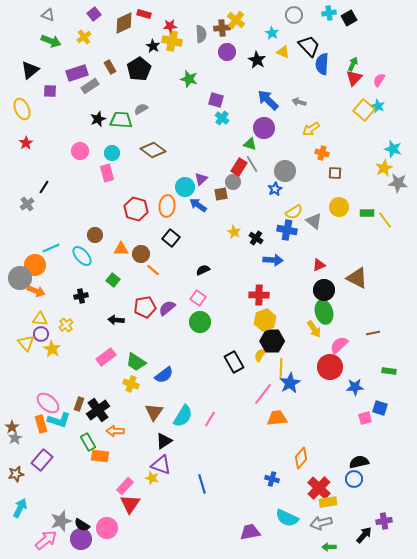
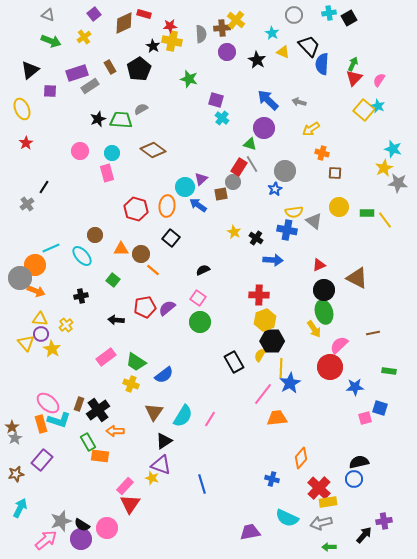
yellow semicircle at (294, 212): rotated 24 degrees clockwise
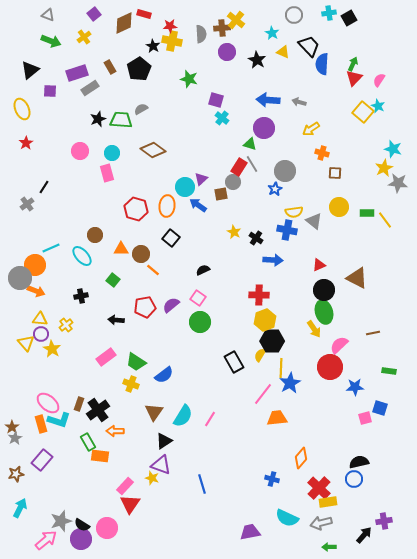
gray rectangle at (90, 86): moved 2 px down
blue arrow at (268, 100): rotated 40 degrees counterclockwise
yellow square at (364, 110): moved 1 px left, 2 px down
purple semicircle at (167, 308): moved 4 px right, 3 px up
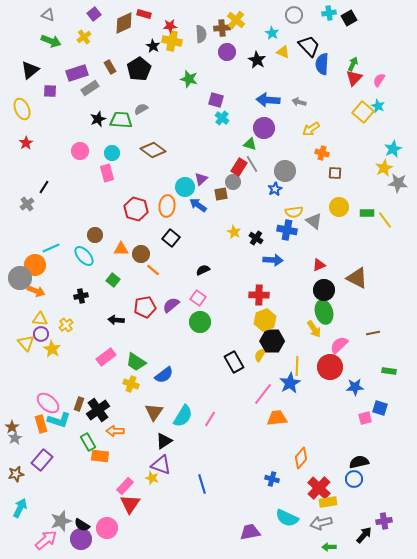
cyan star at (393, 149): rotated 30 degrees clockwise
cyan ellipse at (82, 256): moved 2 px right
yellow line at (281, 368): moved 16 px right, 2 px up
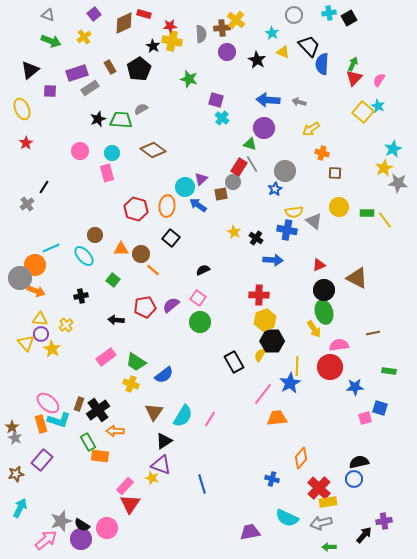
pink semicircle at (339, 345): rotated 36 degrees clockwise
gray star at (15, 438): rotated 16 degrees counterclockwise
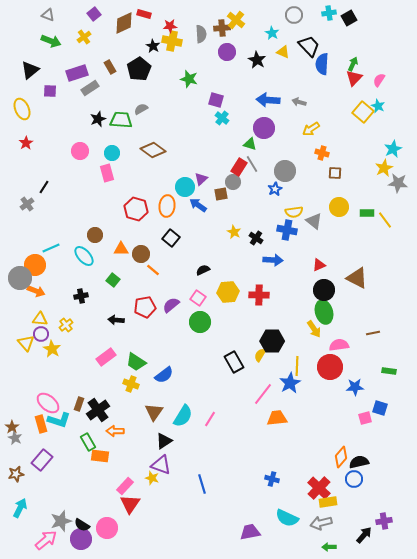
yellow hexagon at (265, 320): moved 37 px left, 28 px up; rotated 15 degrees clockwise
orange diamond at (301, 458): moved 40 px right, 1 px up
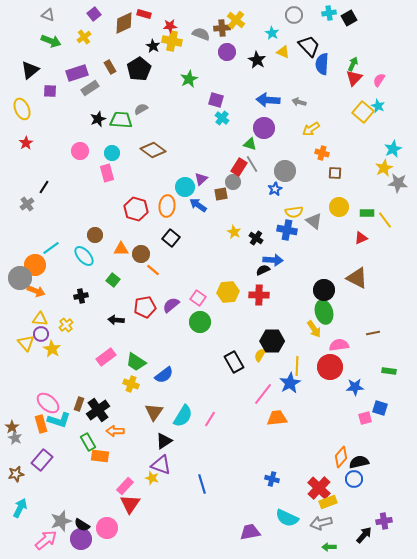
gray semicircle at (201, 34): rotated 66 degrees counterclockwise
green star at (189, 79): rotated 30 degrees clockwise
cyan line at (51, 248): rotated 12 degrees counterclockwise
red triangle at (319, 265): moved 42 px right, 27 px up
black semicircle at (203, 270): moved 60 px right
yellow rectangle at (328, 502): rotated 12 degrees counterclockwise
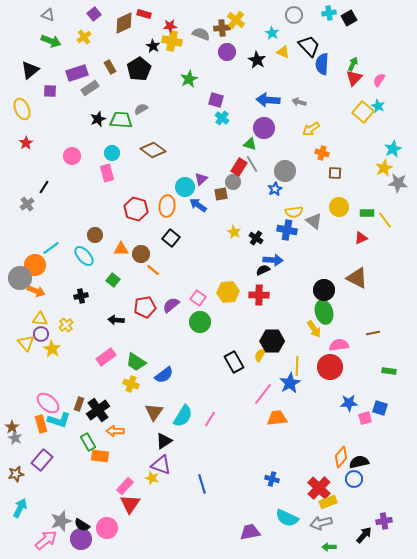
pink circle at (80, 151): moved 8 px left, 5 px down
blue star at (355, 387): moved 6 px left, 16 px down
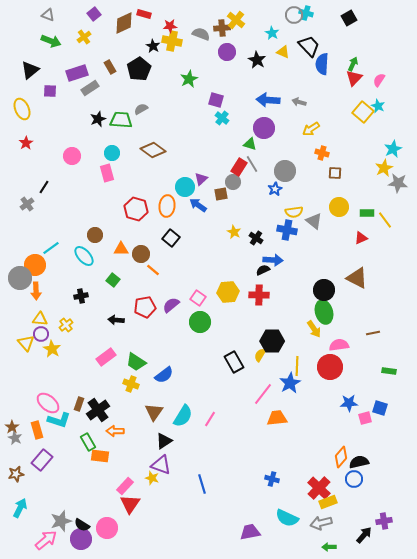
cyan cross at (329, 13): moved 23 px left; rotated 24 degrees clockwise
orange arrow at (36, 291): rotated 66 degrees clockwise
orange rectangle at (41, 424): moved 4 px left, 6 px down
